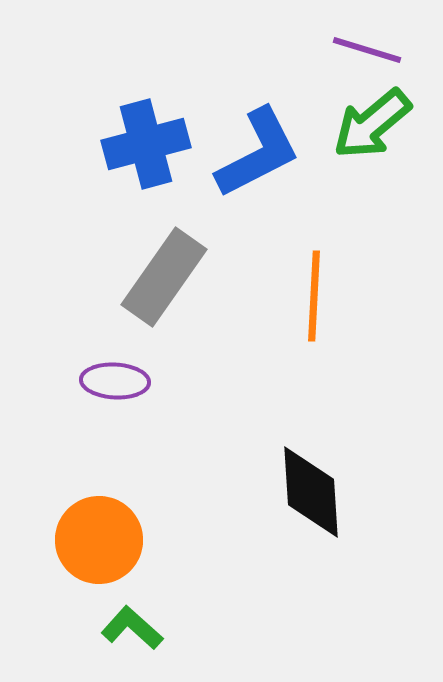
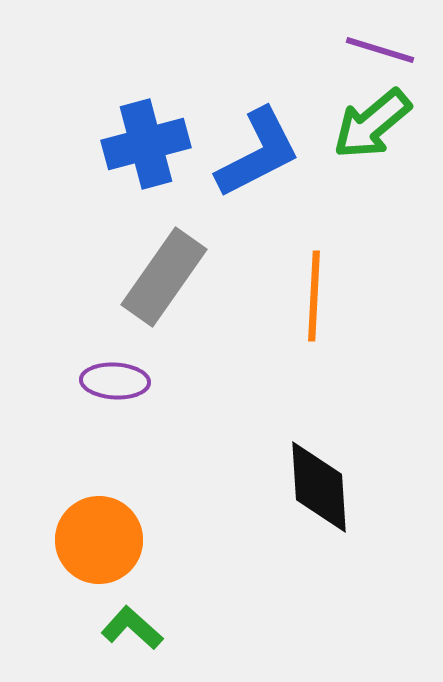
purple line: moved 13 px right
black diamond: moved 8 px right, 5 px up
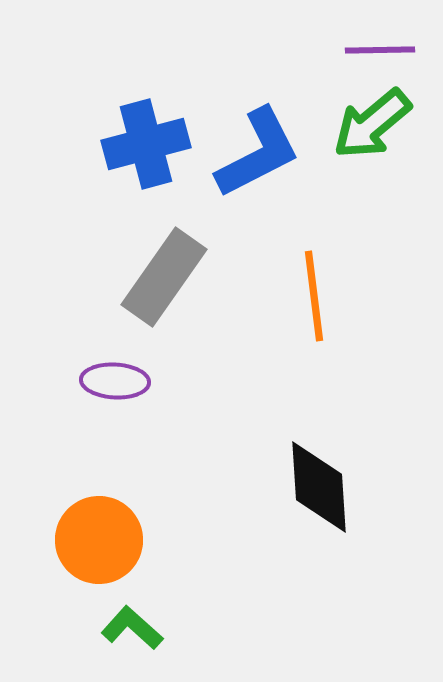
purple line: rotated 18 degrees counterclockwise
orange line: rotated 10 degrees counterclockwise
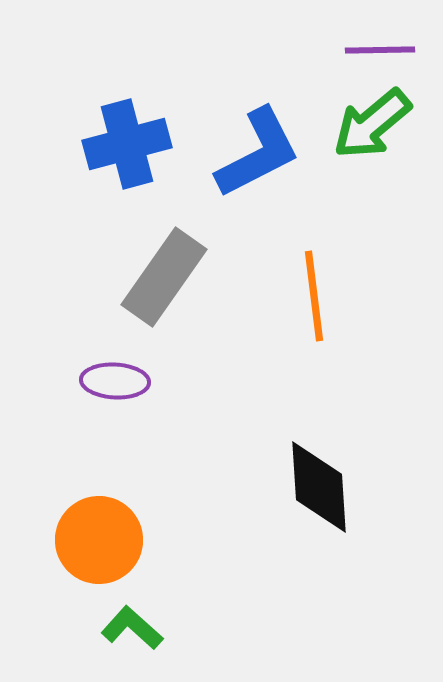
blue cross: moved 19 px left
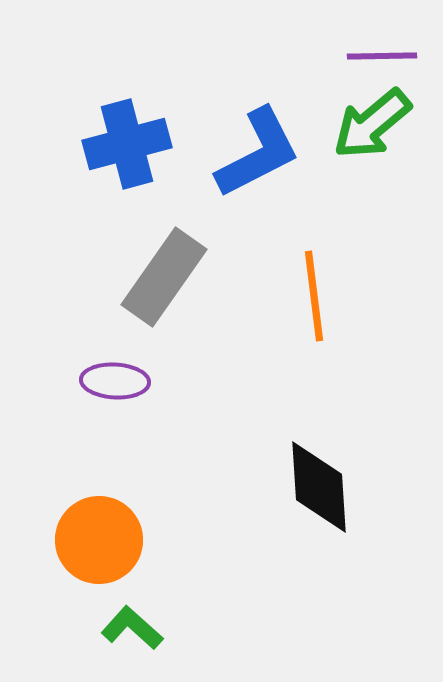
purple line: moved 2 px right, 6 px down
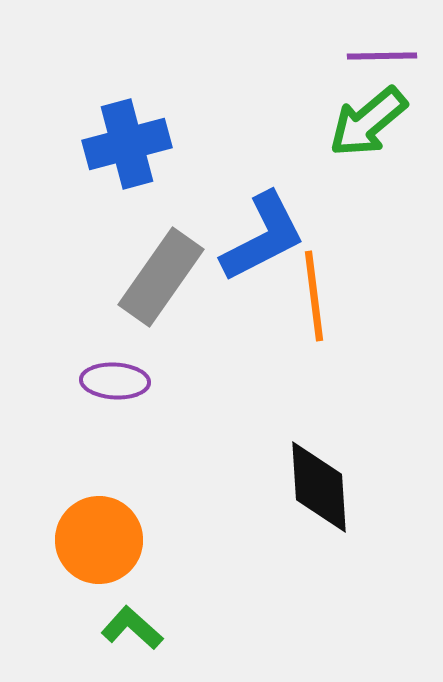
green arrow: moved 4 px left, 2 px up
blue L-shape: moved 5 px right, 84 px down
gray rectangle: moved 3 px left
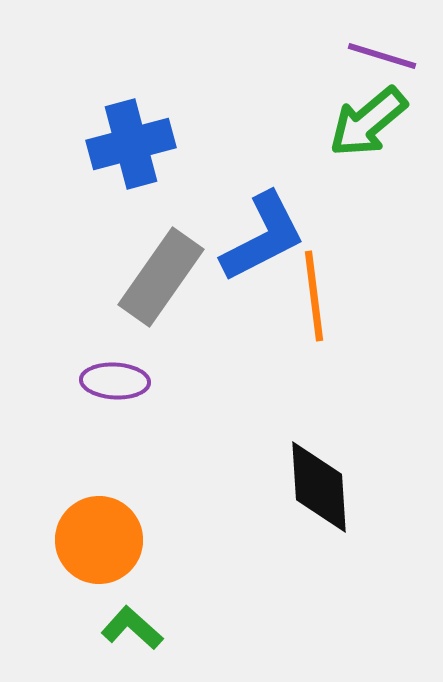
purple line: rotated 18 degrees clockwise
blue cross: moved 4 px right
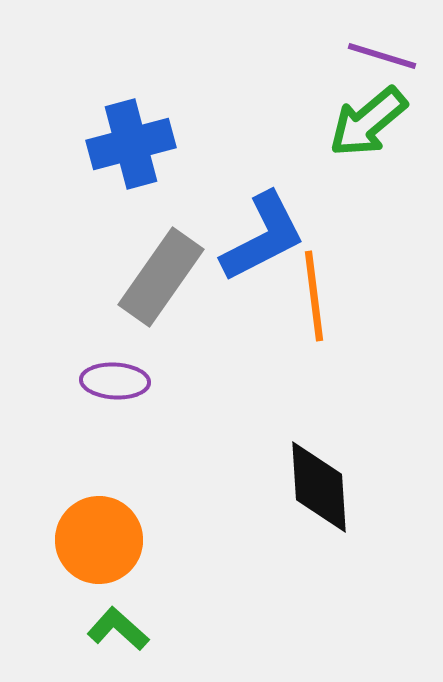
green L-shape: moved 14 px left, 1 px down
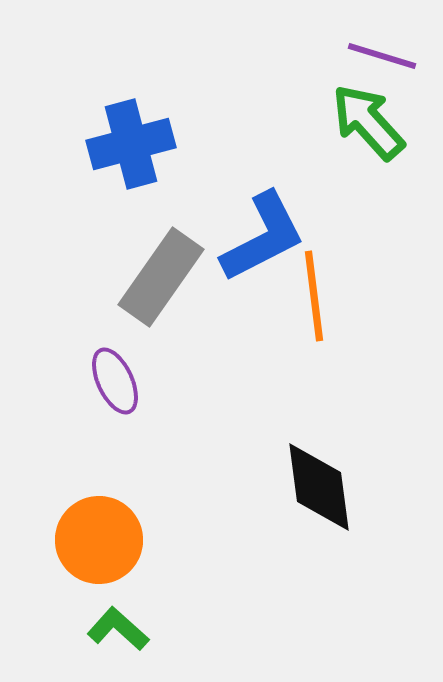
green arrow: rotated 88 degrees clockwise
purple ellipse: rotated 62 degrees clockwise
black diamond: rotated 4 degrees counterclockwise
